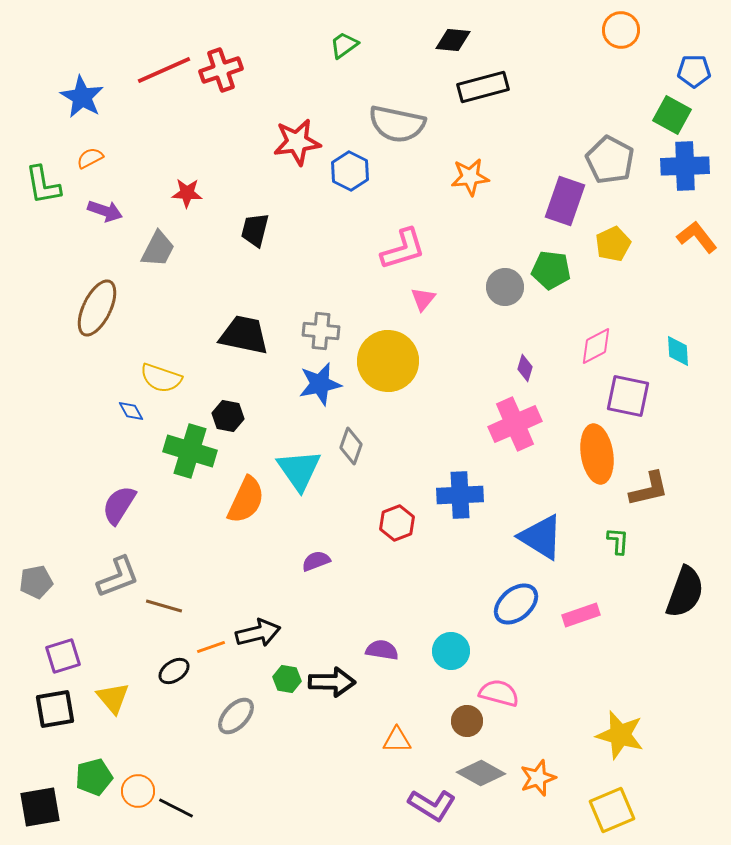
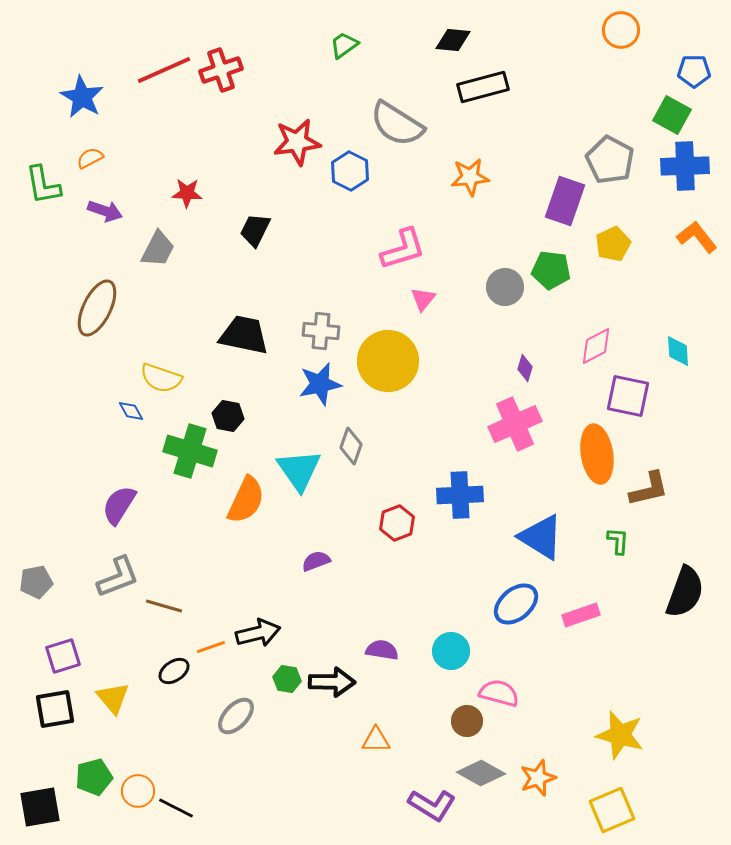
gray semicircle at (397, 124): rotated 20 degrees clockwise
black trapezoid at (255, 230): rotated 12 degrees clockwise
orange triangle at (397, 740): moved 21 px left
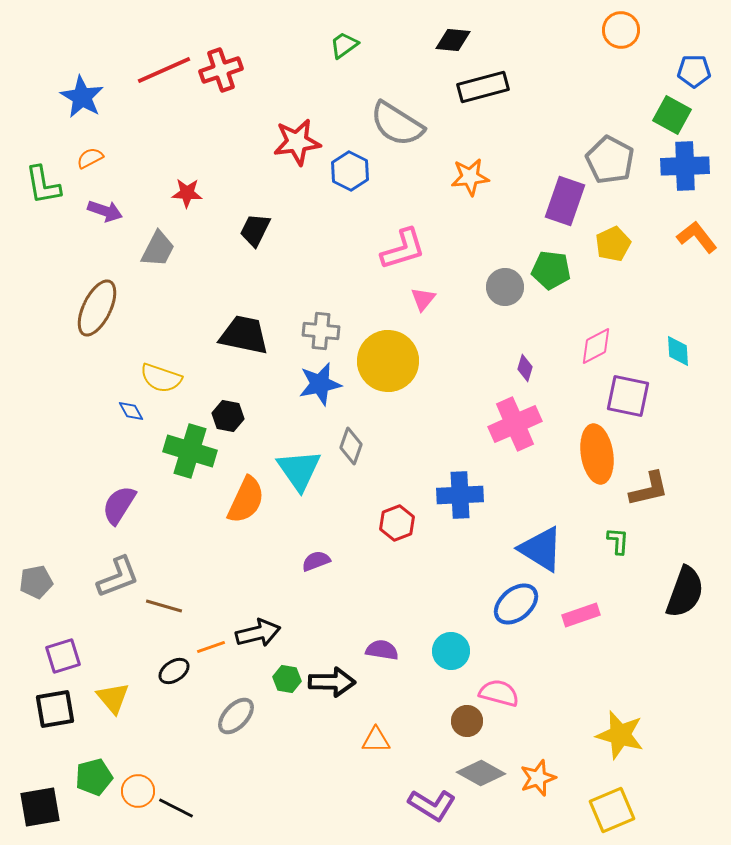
blue triangle at (541, 537): moved 12 px down
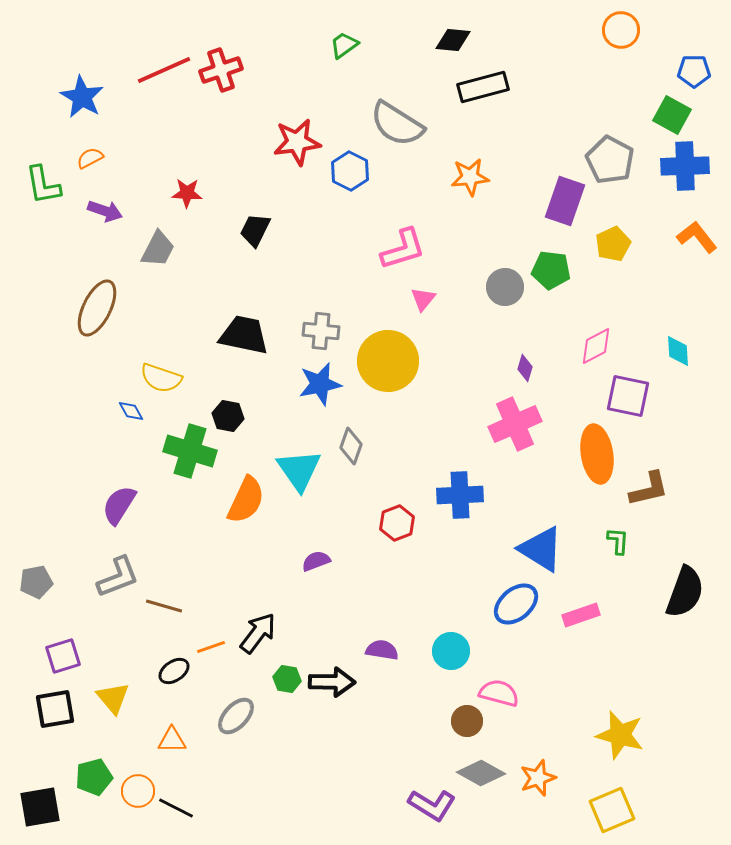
black arrow at (258, 633): rotated 39 degrees counterclockwise
orange triangle at (376, 740): moved 204 px left
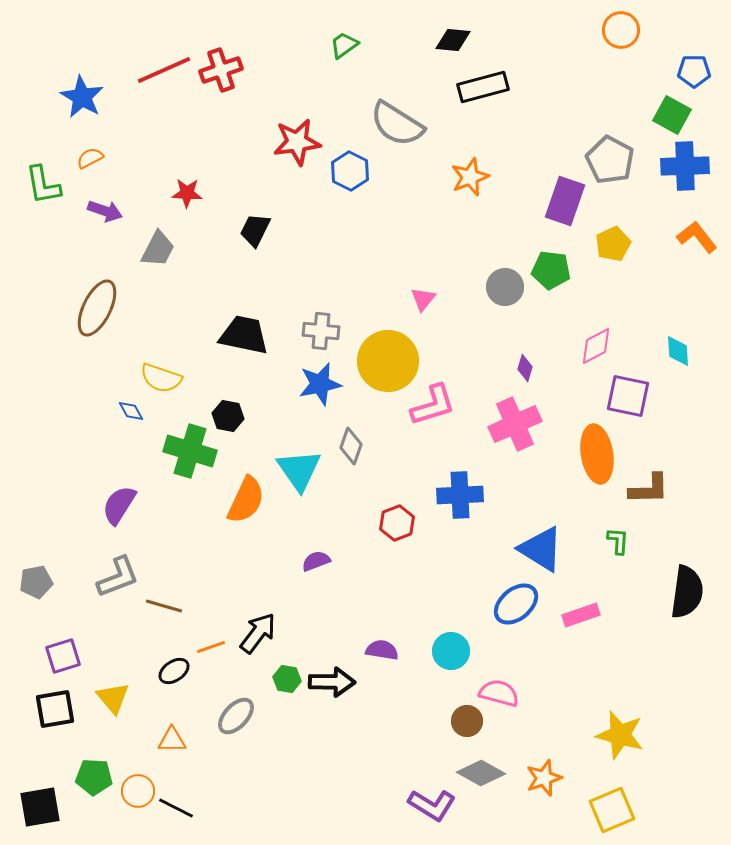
orange star at (470, 177): rotated 15 degrees counterclockwise
pink L-shape at (403, 249): moved 30 px right, 156 px down
brown L-shape at (649, 489): rotated 12 degrees clockwise
black semicircle at (685, 592): moved 2 px right; rotated 12 degrees counterclockwise
green pentagon at (94, 777): rotated 18 degrees clockwise
orange star at (538, 778): moved 6 px right
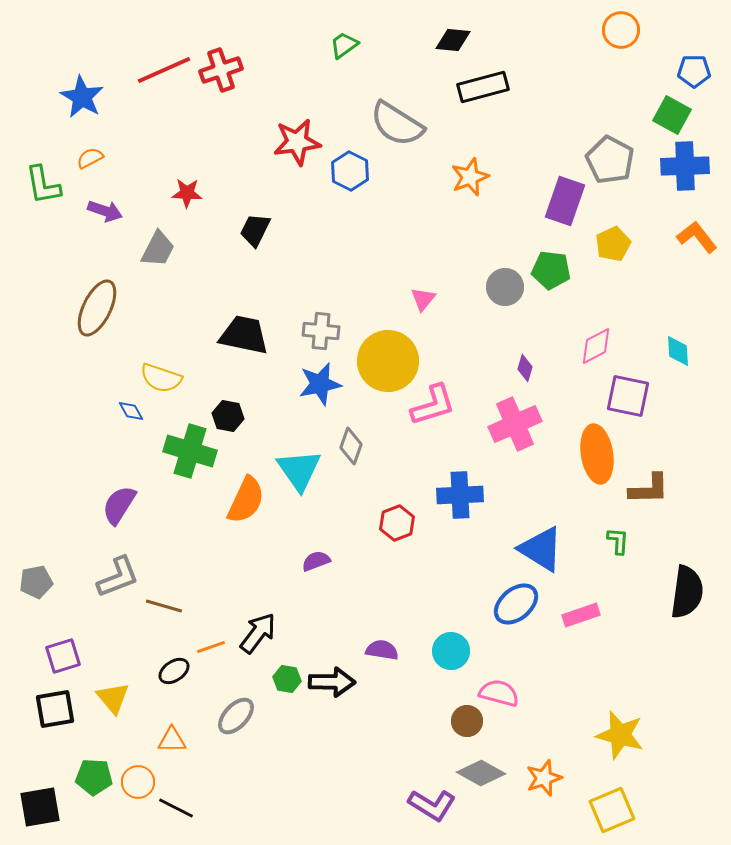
orange circle at (138, 791): moved 9 px up
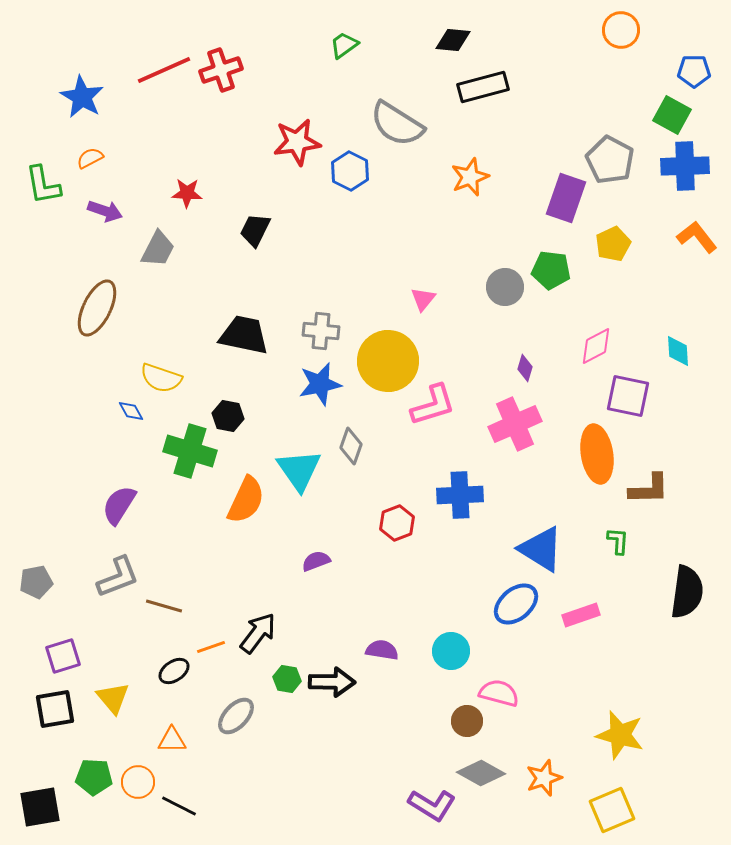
purple rectangle at (565, 201): moved 1 px right, 3 px up
black line at (176, 808): moved 3 px right, 2 px up
